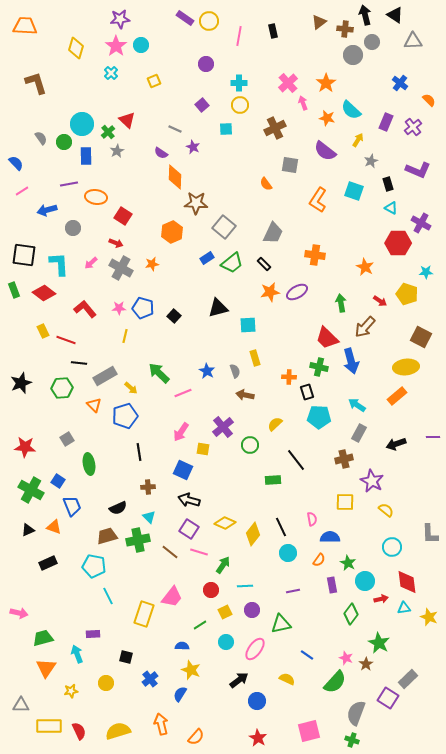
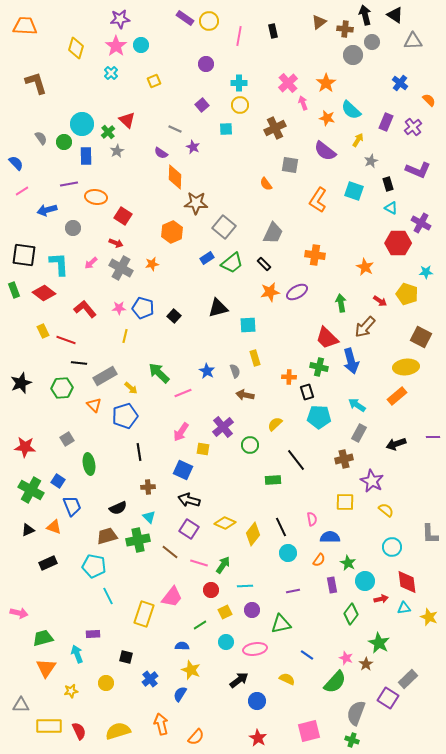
pink line at (199, 552): moved 11 px down
pink ellipse at (255, 649): rotated 45 degrees clockwise
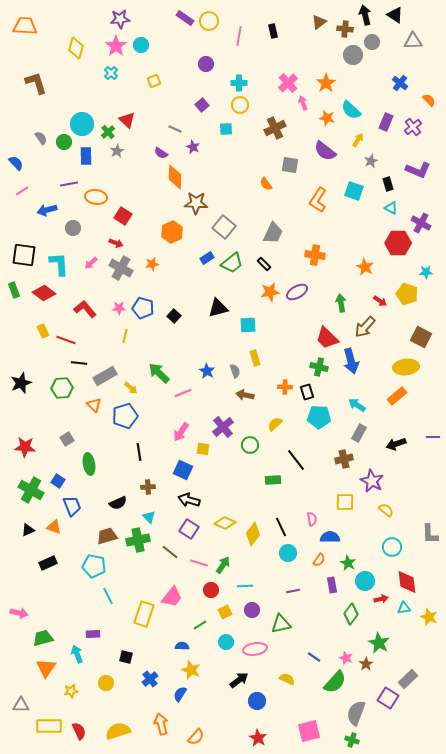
orange cross at (289, 377): moved 4 px left, 10 px down
black semicircle at (118, 508): moved 5 px up
blue line at (307, 655): moved 7 px right, 2 px down
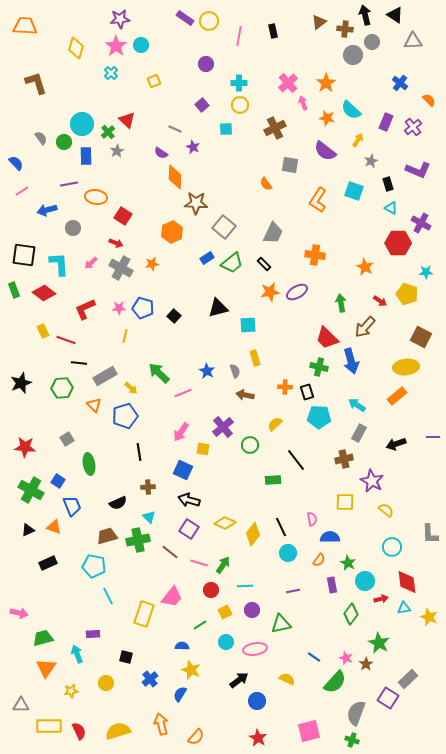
red L-shape at (85, 309): rotated 75 degrees counterclockwise
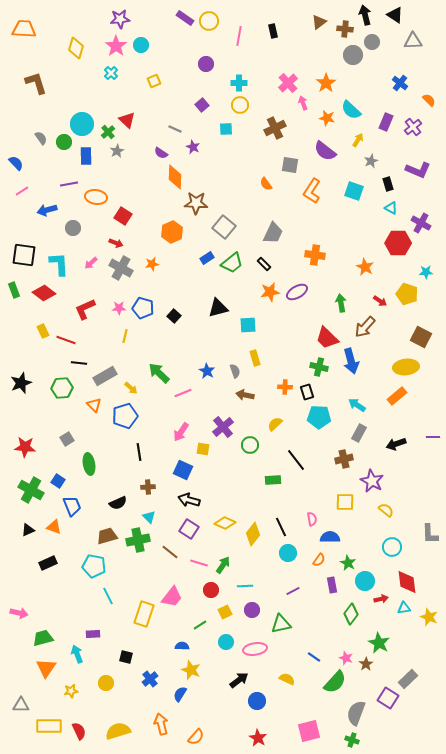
orange trapezoid at (25, 26): moved 1 px left, 3 px down
orange L-shape at (318, 200): moved 6 px left, 9 px up
purple line at (293, 591): rotated 16 degrees counterclockwise
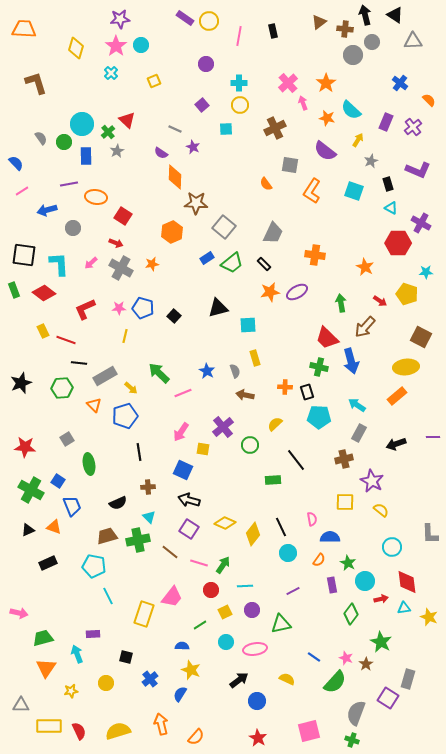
yellow semicircle at (386, 510): moved 5 px left
green star at (379, 643): moved 2 px right, 1 px up
gray rectangle at (408, 679): rotated 30 degrees counterclockwise
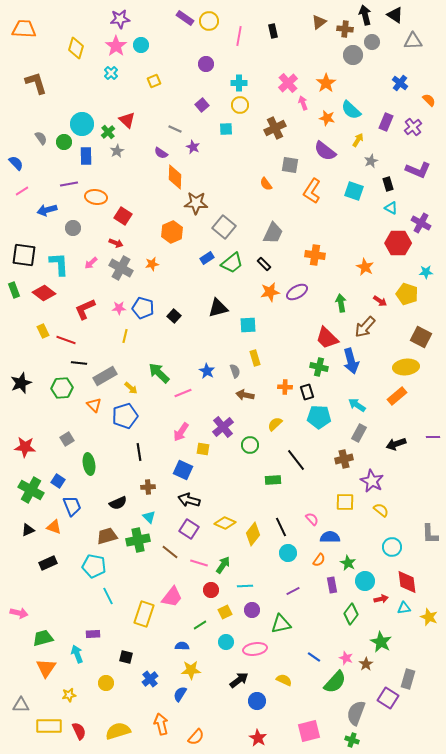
pink semicircle at (312, 519): rotated 32 degrees counterclockwise
yellow star at (191, 670): rotated 24 degrees counterclockwise
yellow semicircle at (287, 679): moved 3 px left, 1 px down
yellow star at (71, 691): moved 2 px left, 4 px down
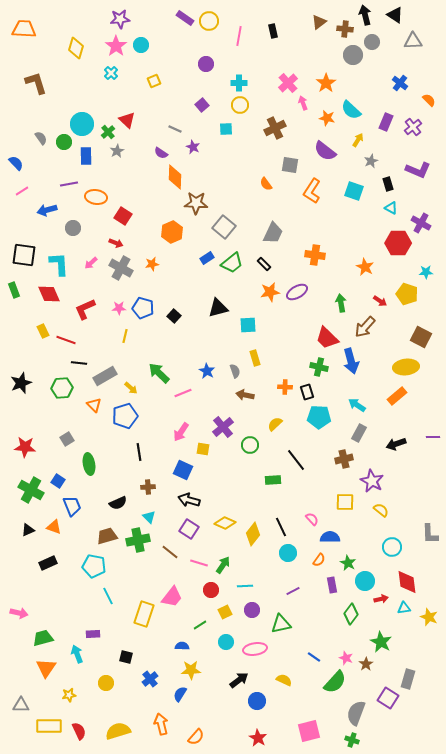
red diamond at (44, 293): moved 5 px right, 1 px down; rotated 30 degrees clockwise
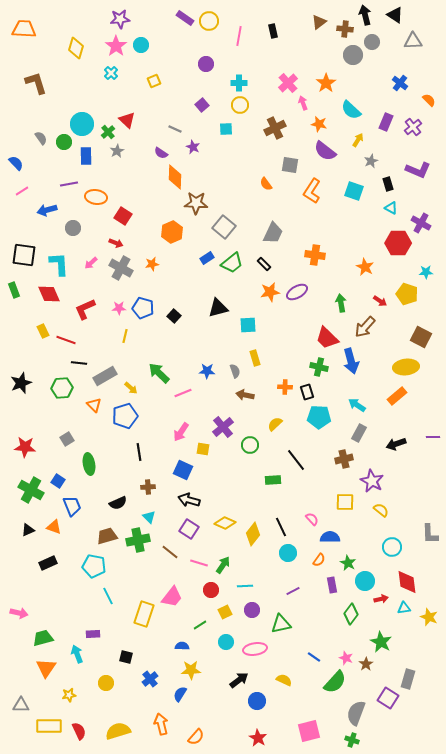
orange star at (327, 118): moved 8 px left, 6 px down
blue star at (207, 371): rotated 28 degrees counterclockwise
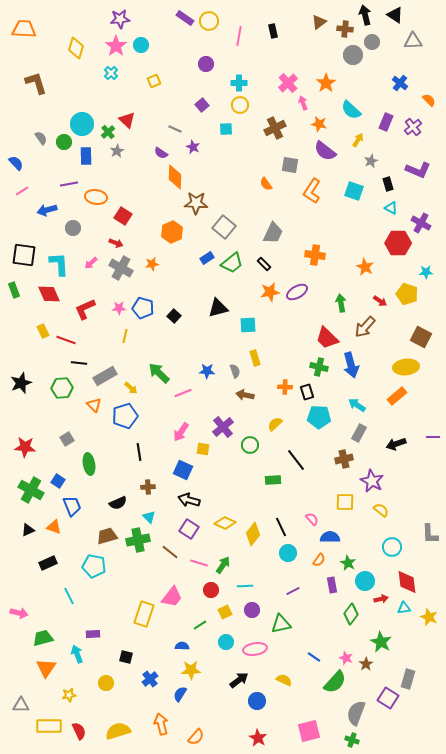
blue arrow at (351, 361): moved 4 px down
cyan line at (108, 596): moved 39 px left
